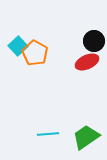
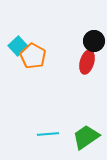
orange pentagon: moved 2 px left, 3 px down
red ellipse: rotated 50 degrees counterclockwise
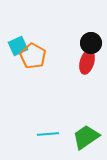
black circle: moved 3 px left, 2 px down
cyan square: rotated 18 degrees clockwise
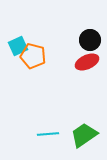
black circle: moved 1 px left, 3 px up
orange pentagon: rotated 15 degrees counterclockwise
red ellipse: rotated 50 degrees clockwise
green trapezoid: moved 2 px left, 2 px up
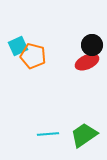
black circle: moved 2 px right, 5 px down
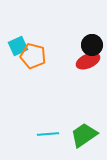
red ellipse: moved 1 px right, 1 px up
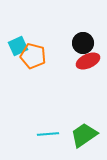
black circle: moved 9 px left, 2 px up
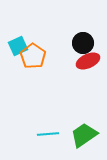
orange pentagon: rotated 20 degrees clockwise
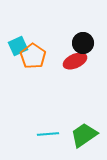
red ellipse: moved 13 px left
